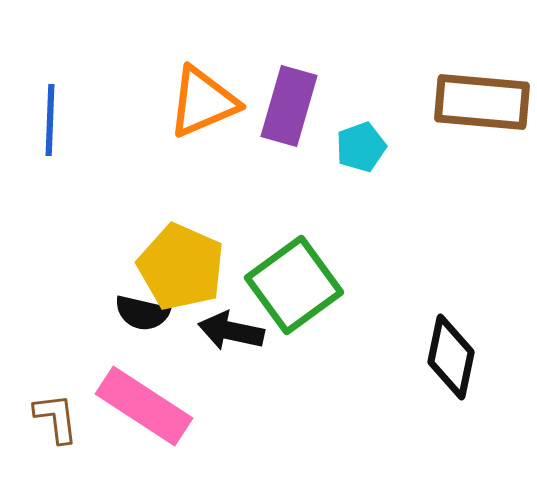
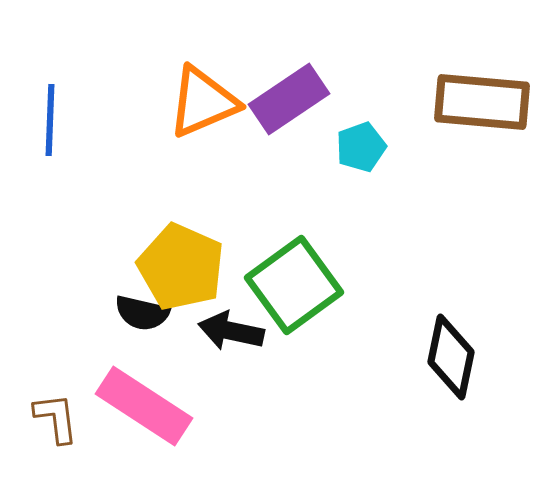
purple rectangle: moved 7 px up; rotated 40 degrees clockwise
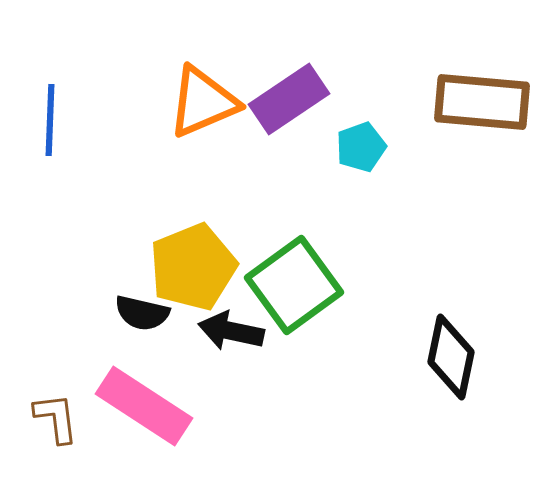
yellow pentagon: moved 12 px right; rotated 26 degrees clockwise
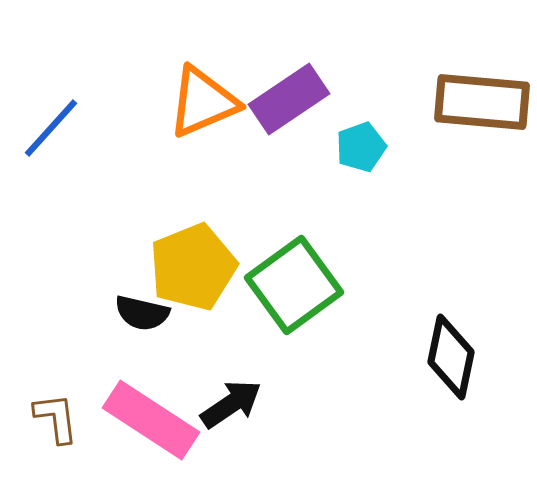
blue line: moved 1 px right, 8 px down; rotated 40 degrees clockwise
black arrow: moved 73 px down; rotated 134 degrees clockwise
pink rectangle: moved 7 px right, 14 px down
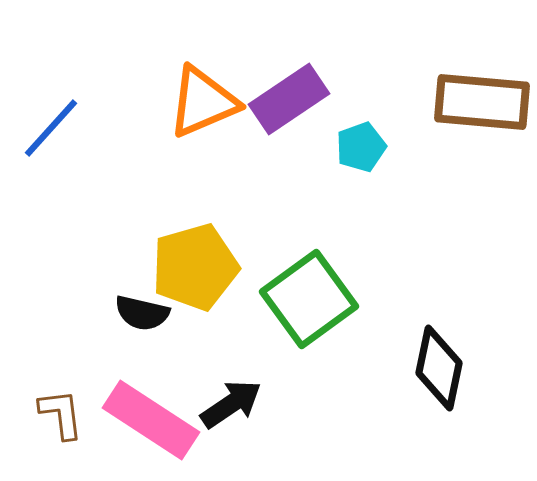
yellow pentagon: moved 2 px right; rotated 6 degrees clockwise
green square: moved 15 px right, 14 px down
black diamond: moved 12 px left, 11 px down
brown L-shape: moved 5 px right, 4 px up
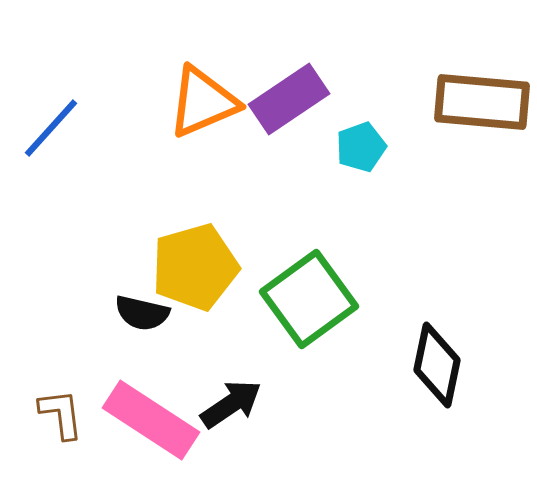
black diamond: moved 2 px left, 3 px up
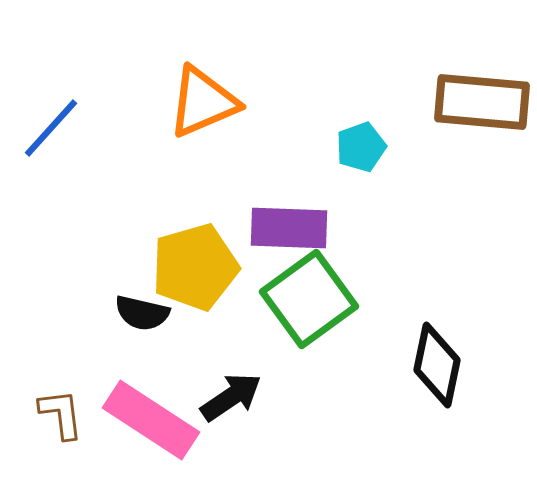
purple rectangle: moved 129 px down; rotated 36 degrees clockwise
black arrow: moved 7 px up
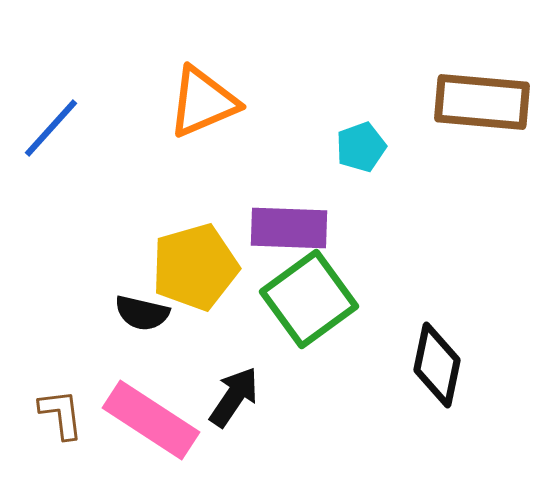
black arrow: moved 3 px right; rotated 22 degrees counterclockwise
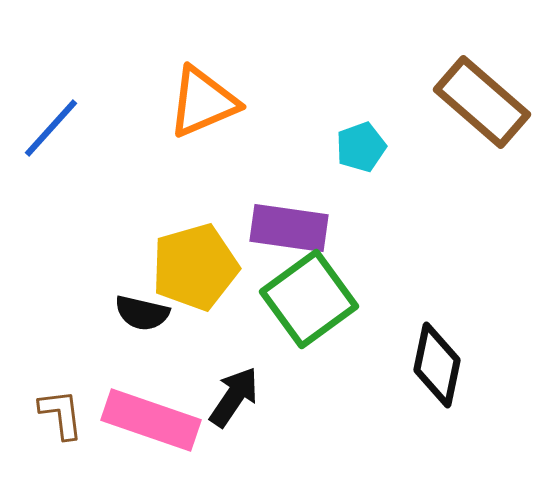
brown rectangle: rotated 36 degrees clockwise
purple rectangle: rotated 6 degrees clockwise
pink rectangle: rotated 14 degrees counterclockwise
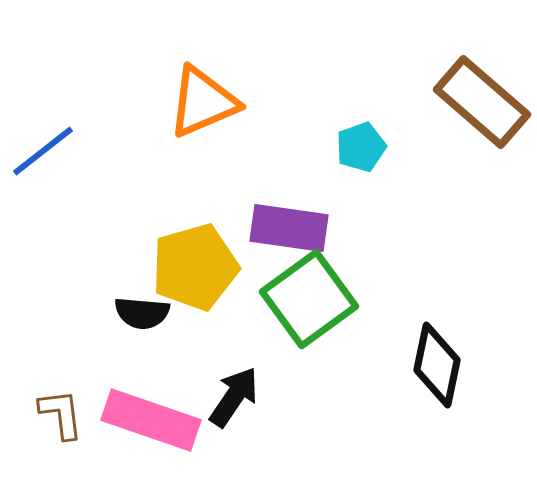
blue line: moved 8 px left, 23 px down; rotated 10 degrees clockwise
black semicircle: rotated 8 degrees counterclockwise
